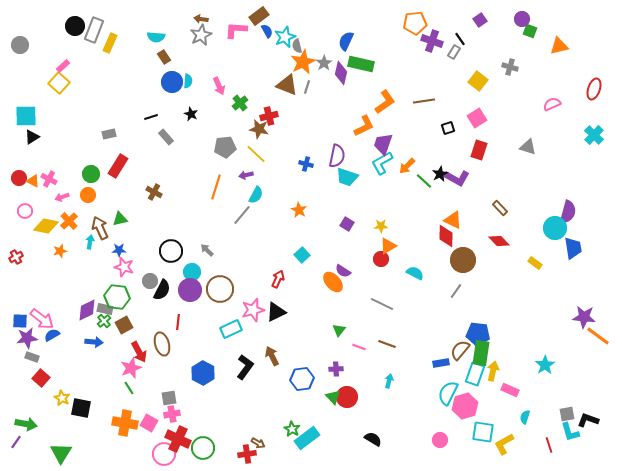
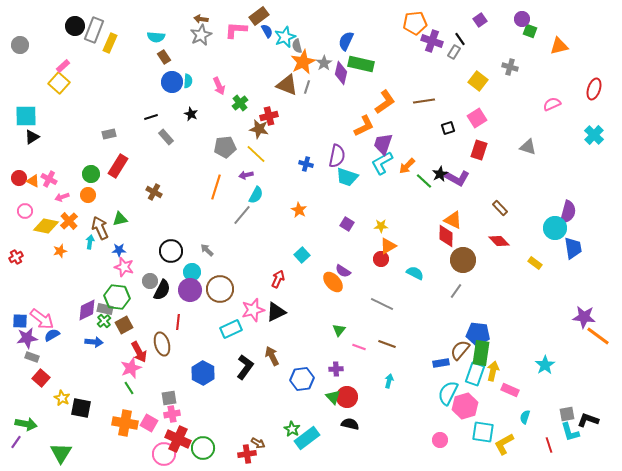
black semicircle at (373, 439): moved 23 px left, 15 px up; rotated 18 degrees counterclockwise
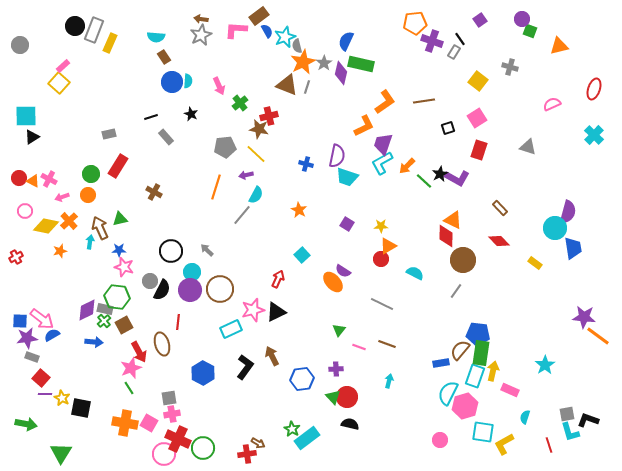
cyan rectangle at (475, 374): moved 2 px down
purple line at (16, 442): moved 29 px right, 48 px up; rotated 56 degrees clockwise
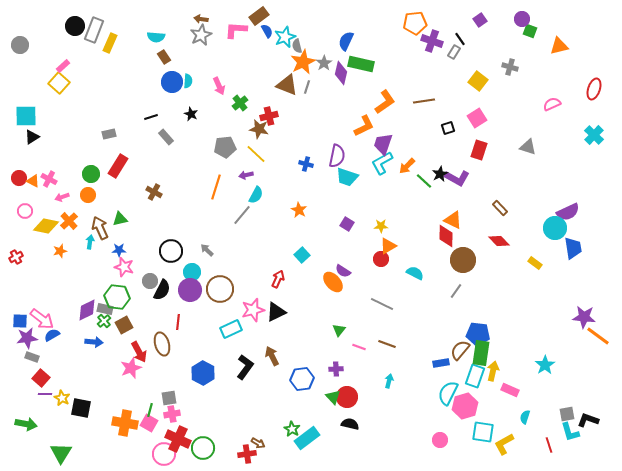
purple semicircle at (568, 212): rotated 50 degrees clockwise
green line at (129, 388): moved 21 px right, 22 px down; rotated 48 degrees clockwise
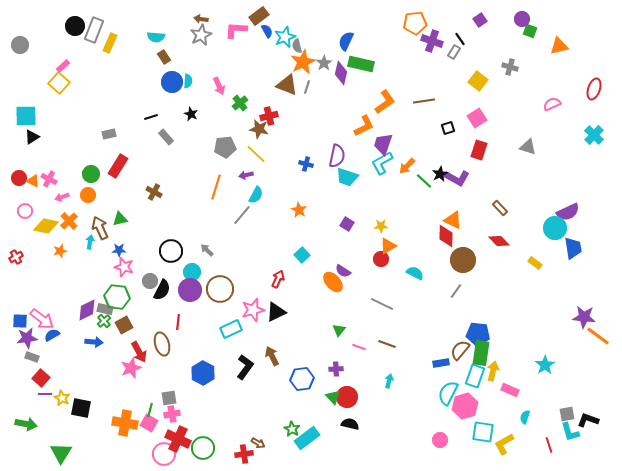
red cross at (247, 454): moved 3 px left
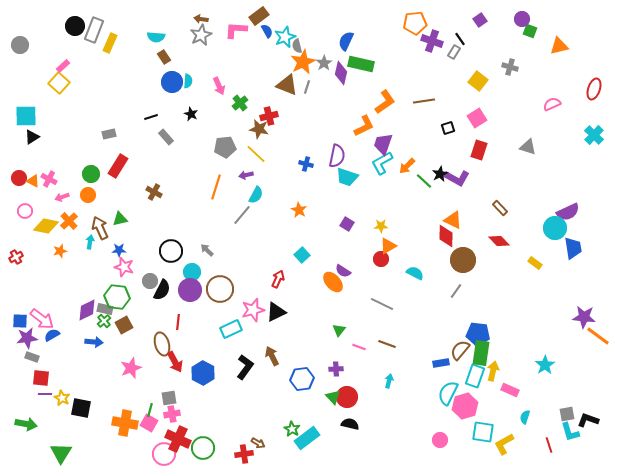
red arrow at (139, 352): moved 36 px right, 10 px down
red square at (41, 378): rotated 36 degrees counterclockwise
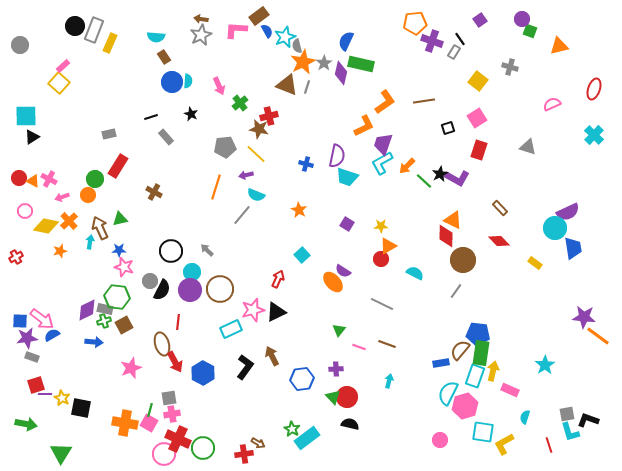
green circle at (91, 174): moved 4 px right, 5 px down
cyan semicircle at (256, 195): rotated 84 degrees clockwise
green cross at (104, 321): rotated 24 degrees clockwise
red square at (41, 378): moved 5 px left, 7 px down; rotated 24 degrees counterclockwise
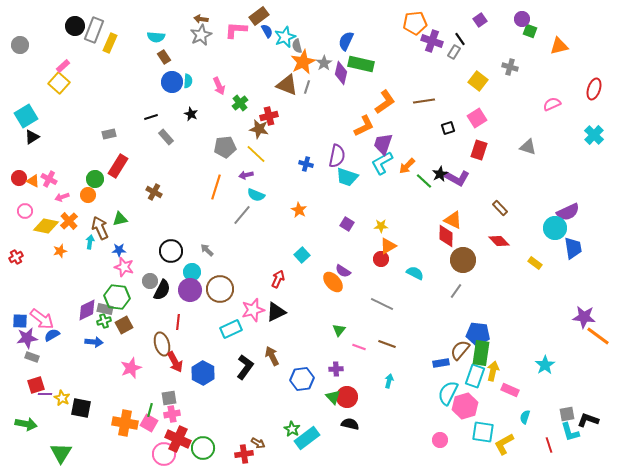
cyan square at (26, 116): rotated 30 degrees counterclockwise
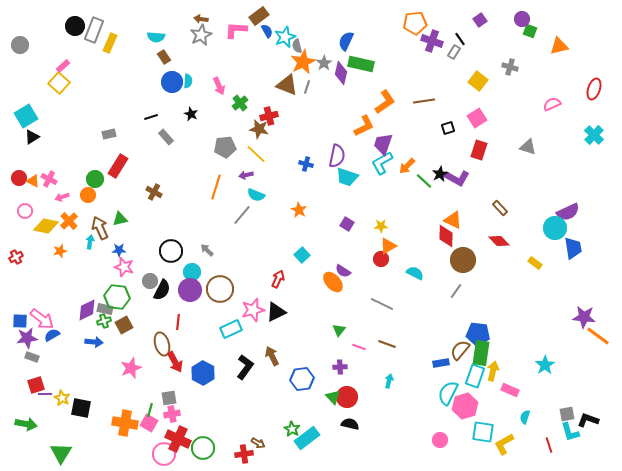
purple cross at (336, 369): moved 4 px right, 2 px up
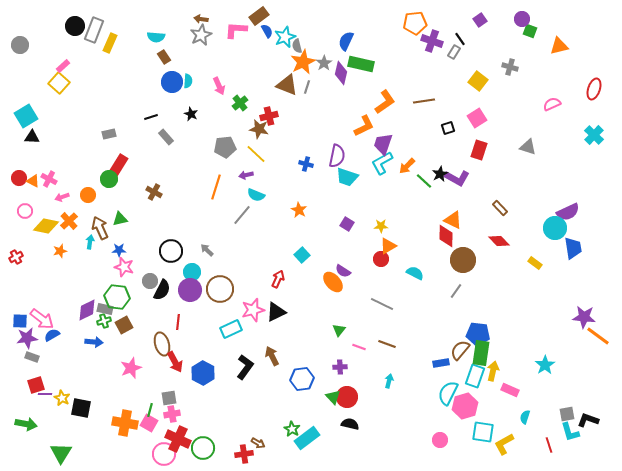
black triangle at (32, 137): rotated 35 degrees clockwise
green circle at (95, 179): moved 14 px right
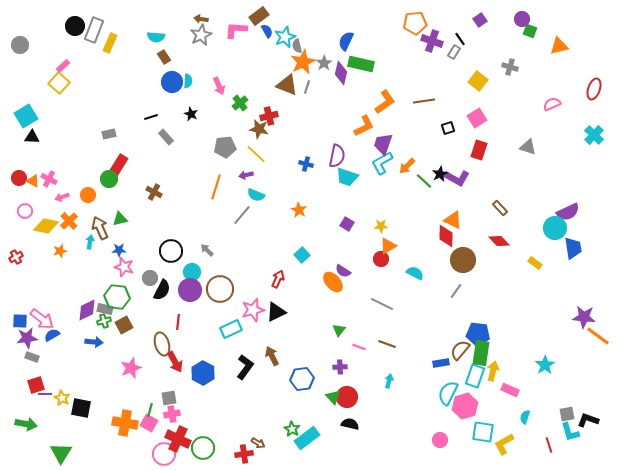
gray circle at (150, 281): moved 3 px up
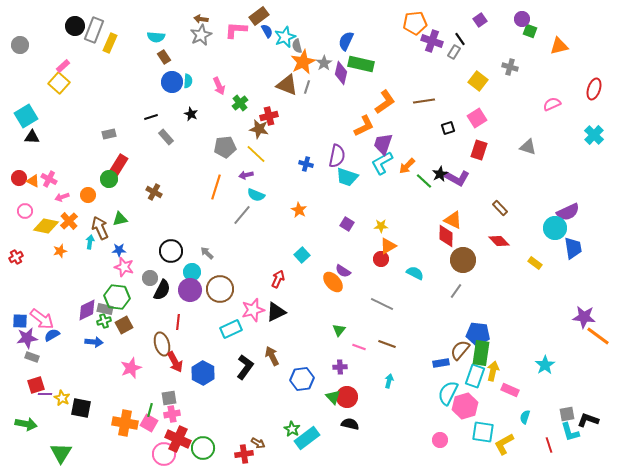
gray arrow at (207, 250): moved 3 px down
